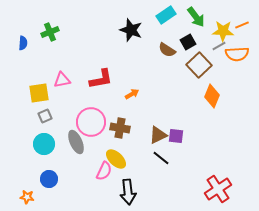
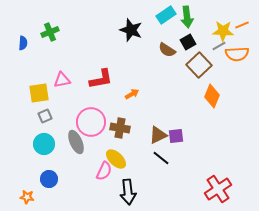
green arrow: moved 9 px left; rotated 30 degrees clockwise
purple square: rotated 14 degrees counterclockwise
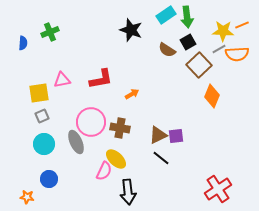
gray line: moved 3 px down
gray square: moved 3 px left
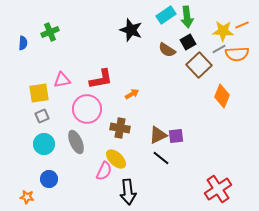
orange diamond: moved 10 px right
pink circle: moved 4 px left, 13 px up
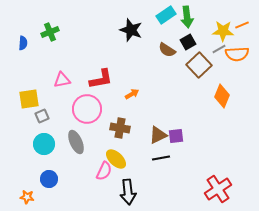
yellow square: moved 10 px left, 6 px down
black line: rotated 48 degrees counterclockwise
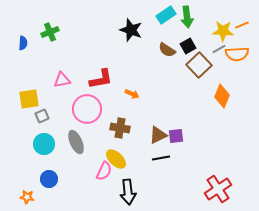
black square: moved 4 px down
orange arrow: rotated 56 degrees clockwise
